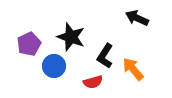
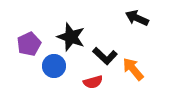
black L-shape: rotated 80 degrees counterclockwise
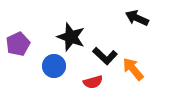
purple pentagon: moved 11 px left
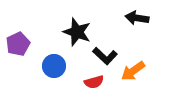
black arrow: rotated 15 degrees counterclockwise
black star: moved 6 px right, 5 px up
orange arrow: moved 2 px down; rotated 85 degrees counterclockwise
red semicircle: moved 1 px right
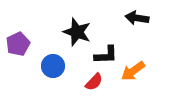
black L-shape: moved 1 px right, 1 px up; rotated 45 degrees counterclockwise
blue circle: moved 1 px left
red semicircle: rotated 30 degrees counterclockwise
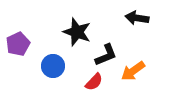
black L-shape: rotated 20 degrees counterclockwise
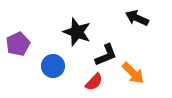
black arrow: rotated 15 degrees clockwise
orange arrow: moved 2 px down; rotated 100 degrees counterclockwise
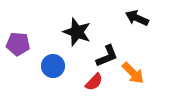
purple pentagon: rotated 30 degrees clockwise
black L-shape: moved 1 px right, 1 px down
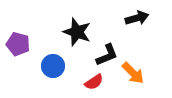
black arrow: rotated 140 degrees clockwise
purple pentagon: rotated 10 degrees clockwise
black L-shape: moved 1 px up
red semicircle: rotated 12 degrees clockwise
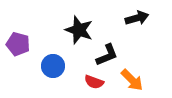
black star: moved 2 px right, 2 px up
orange arrow: moved 1 px left, 7 px down
red semicircle: rotated 54 degrees clockwise
